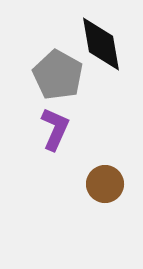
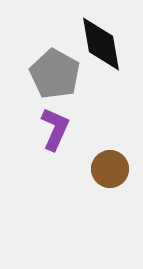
gray pentagon: moved 3 px left, 1 px up
brown circle: moved 5 px right, 15 px up
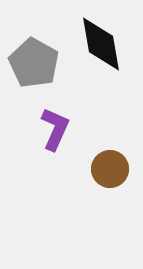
gray pentagon: moved 21 px left, 11 px up
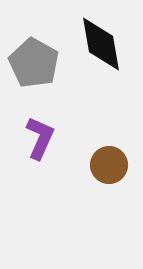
purple L-shape: moved 15 px left, 9 px down
brown circle: moved 1 px left, 4 px up
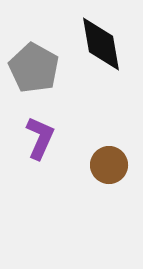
gray pentagon: moved 5 px down
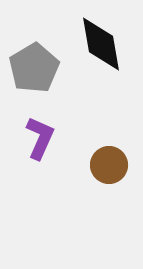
gray pentagon: rotated 12 degrees clockwise
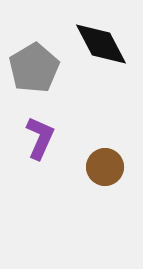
black diamond: rotated 18 degrees counterclockwise
brown circle: moved 4 px left, 2 px down
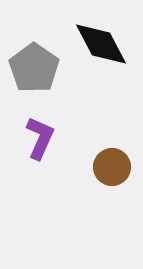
gray pentagon: rotated 6 degrees counterclockwise
brown circle: moved 7 px right
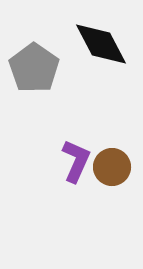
purple L-shape: moved 36 px right, 23 px down
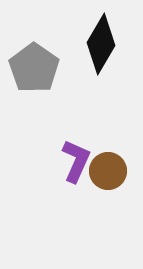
black diamond: rotated 58 degrees clockwise
brown circle: moved 4 px left, 4 px down
